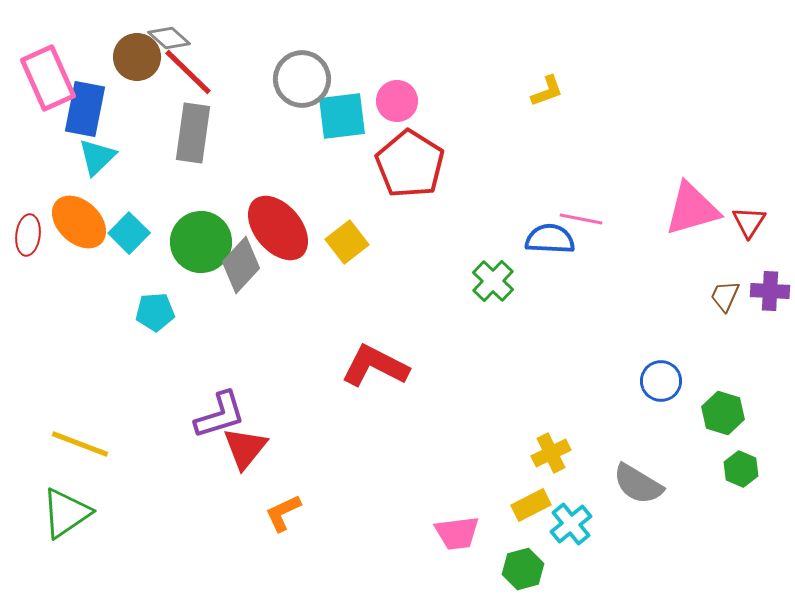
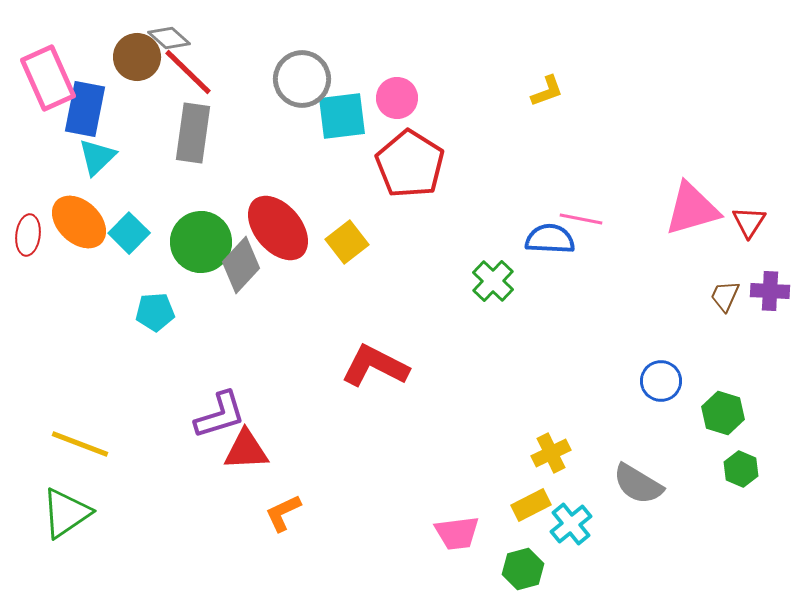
pink circle at (397, 101): moved 3 px up
red triangle at (245, 448): moved 1 px right, 2 px down; rotated 48 degrees clockwise
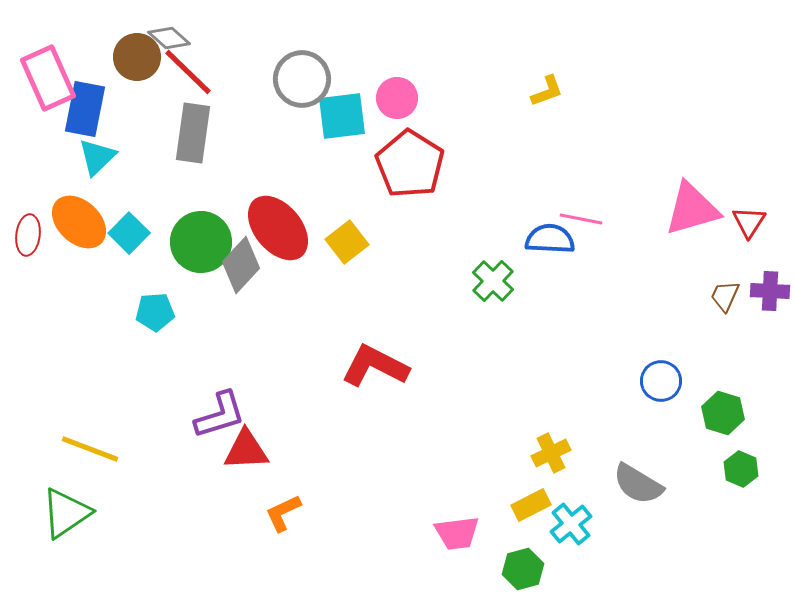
yellow line at (80, 444): moved 10 px right, 5 px down
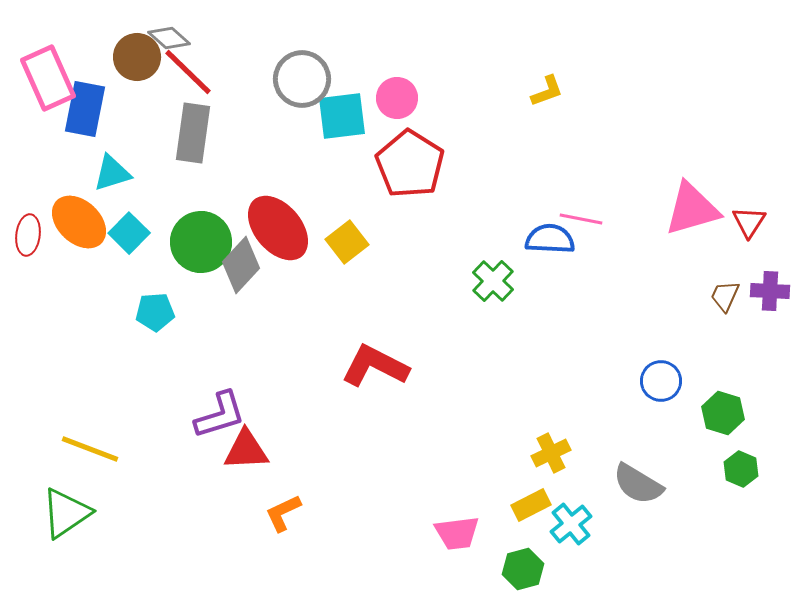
cyan triangle at (97, 157): moved 15 px right, 16 px down; rotated 27 degrees clockwise
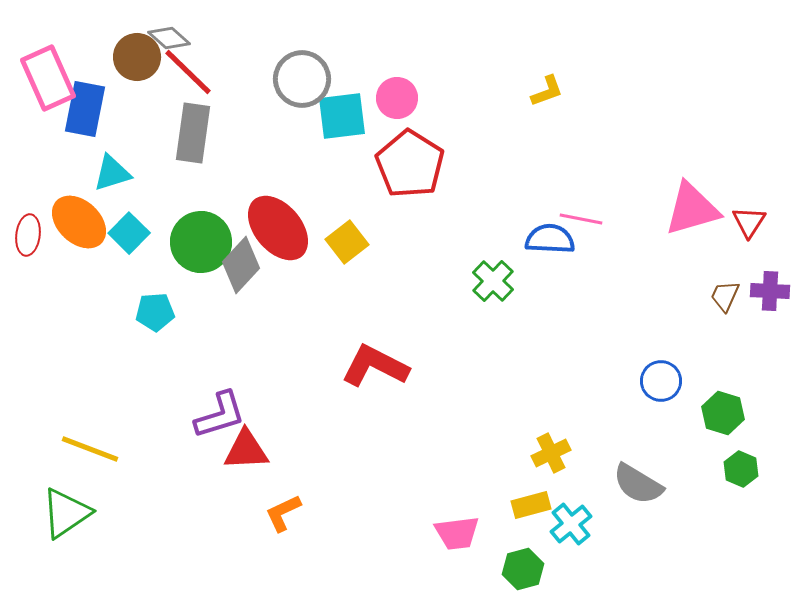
yellow rectangle at (531, 505): rotated 12 degrees clockwise
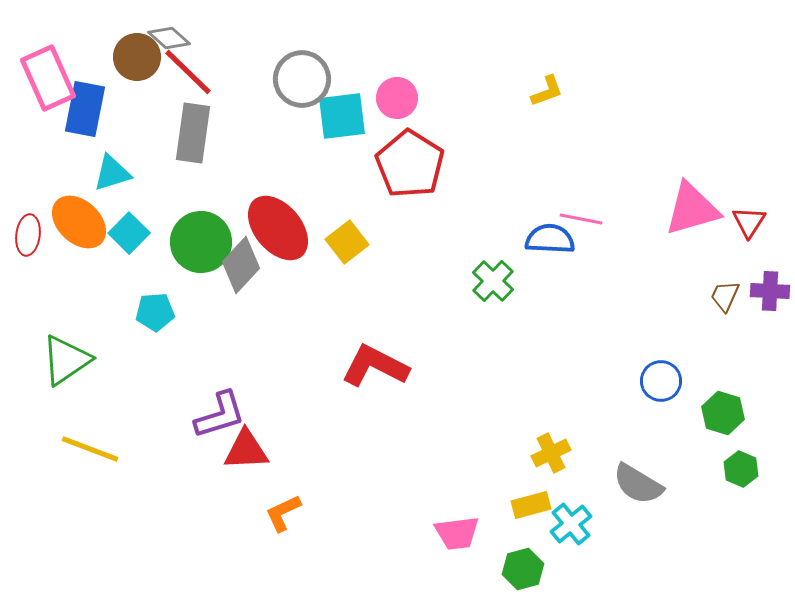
green triangle at (66, 513): moved 153 px up
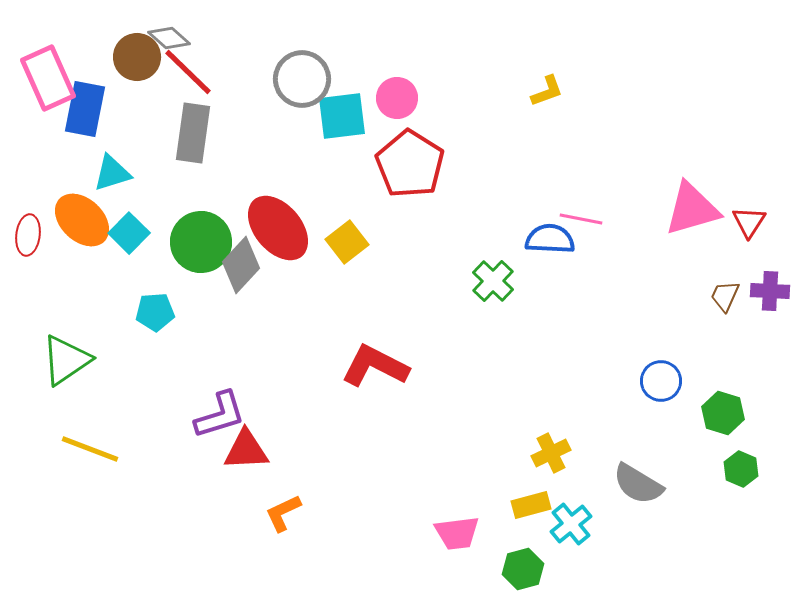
orange ellipse at (79, 222): moved 3 px right, 2 px up
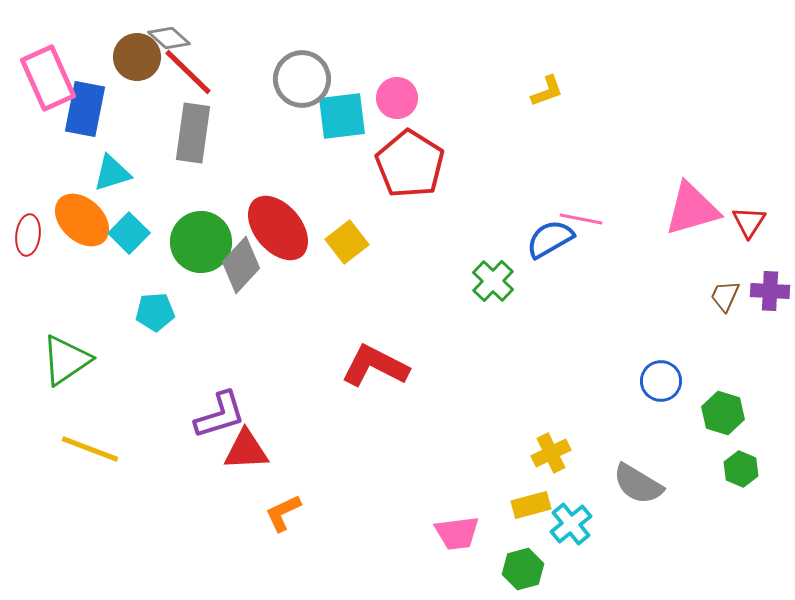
blue semicircle at (550, 239): rotated 33 degrees counterclockwise
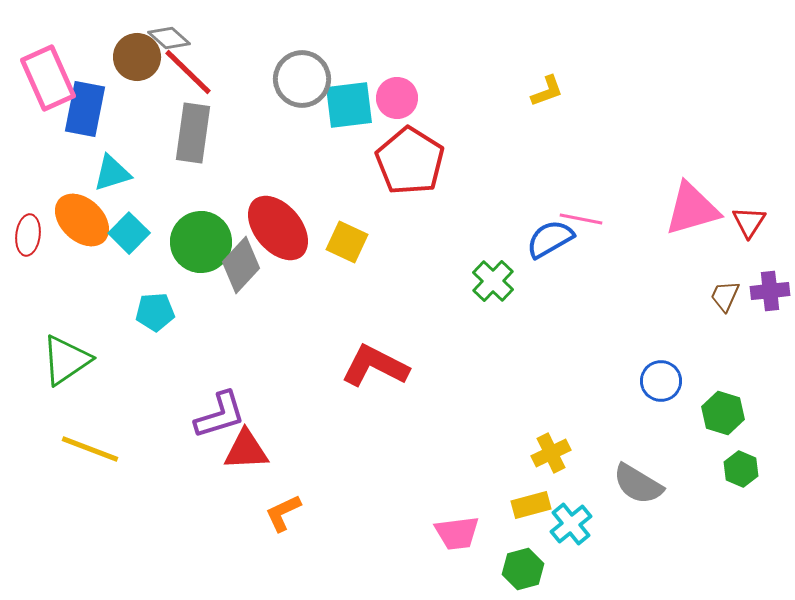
cyan square at (342, 116): moved 7 px right, 11 px up
red pentagon at (410, 164): moved 3 px up
yellow square at (347, 242): rotated 27 degrees counterclockwise
purple cross at (770, 291): rotated 9 degrees counterclockwise
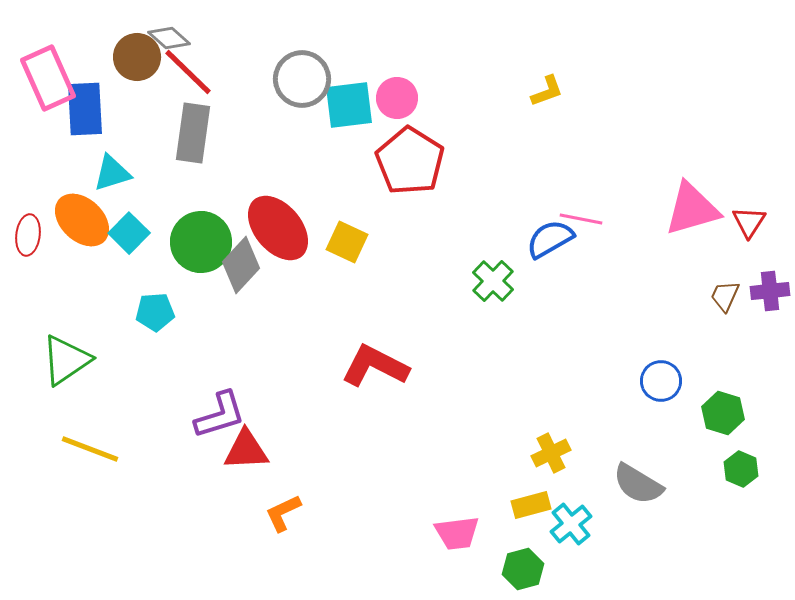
blue rectangle at (85, 109): rotated 14 degrees counterclockwise
